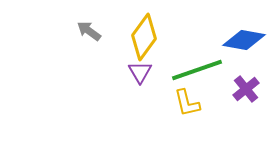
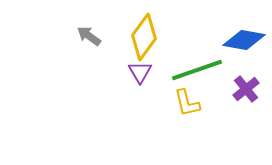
gray arrow: moved 5 px down
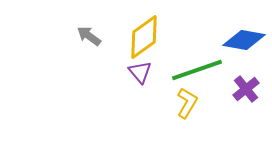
yellow diamond: rotated 18 degrees clockwise
purple triangle: rotated 10 degrees counterclockwise
yellow L-shape: rotated 136 degrees counterclockwise
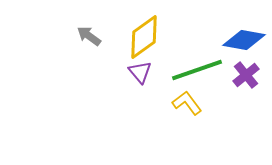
purple cross: moved 14 px up
yellow L-shape: rotated 68 degrees counterclockwise
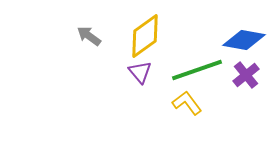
yellow diamond: moved 1 px right, 1 px up
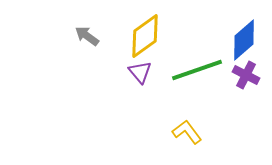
gray arrow: moved 2 px left
blue diamond: rotated 51 degrees counterclockwise
purple cross: rotated 24 degrees counterclockwise
yellow L-shape: moved 29 px down
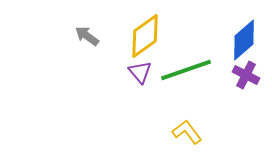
green line: moved 11 px left
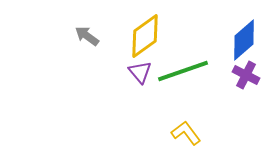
green line: moved 3 px left, 1 px down
yellow L-shape: moved 1 px left, 1 px down
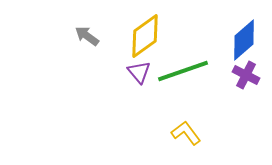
purple triangle: moved 1 px left
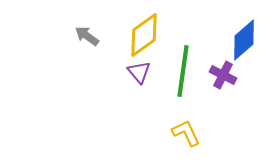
yellow diamond: moved 1 px left, 1 px up
green line: rotated 63 degrees counterclockwise
purple cross: moved 23 px left
yellow L-shape: rotated 12 degrees clockwise
